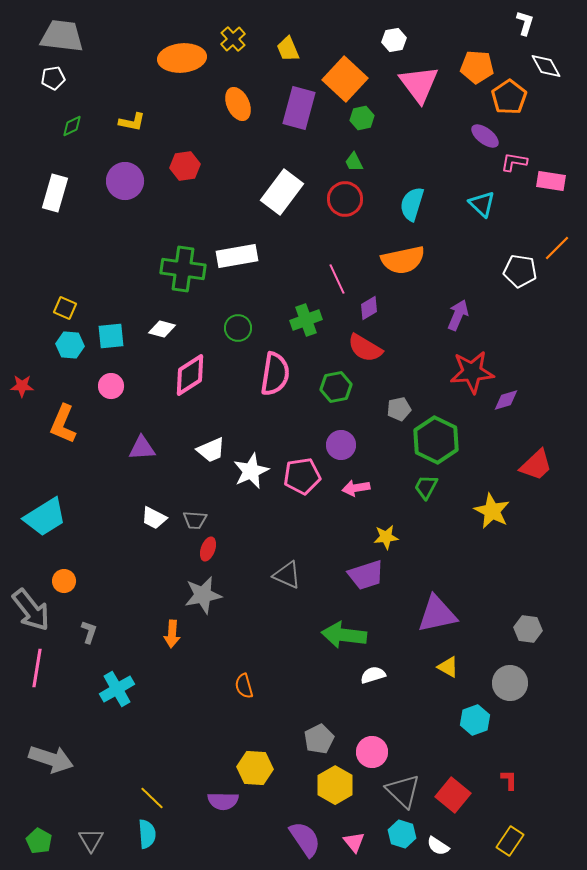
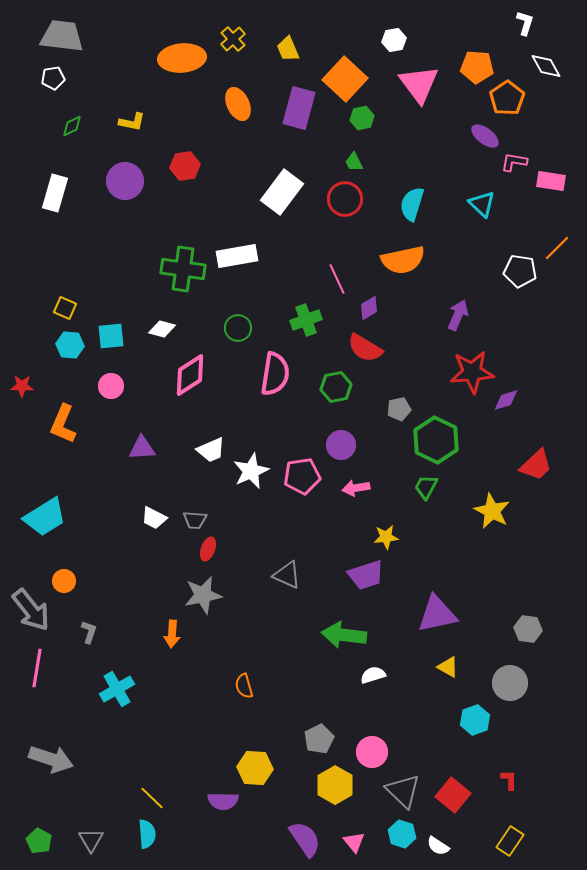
orange pentagon at (509, 97): moved 2 px left, 1 px down
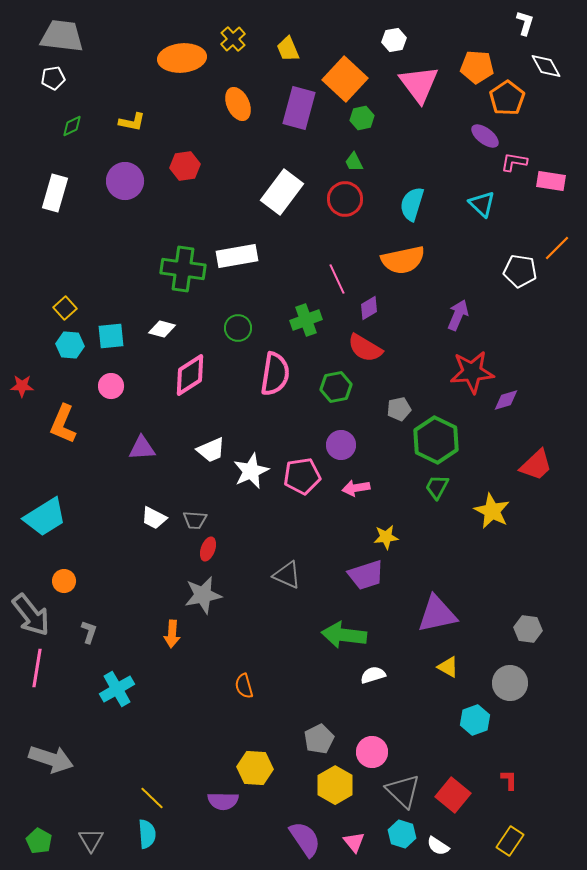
yellow square at (65, 308): rotated 25 degrees clockwise
green trapezoid at (426, 487): moved 11 px right
gray arrow at (31, 610): moved 5 px down
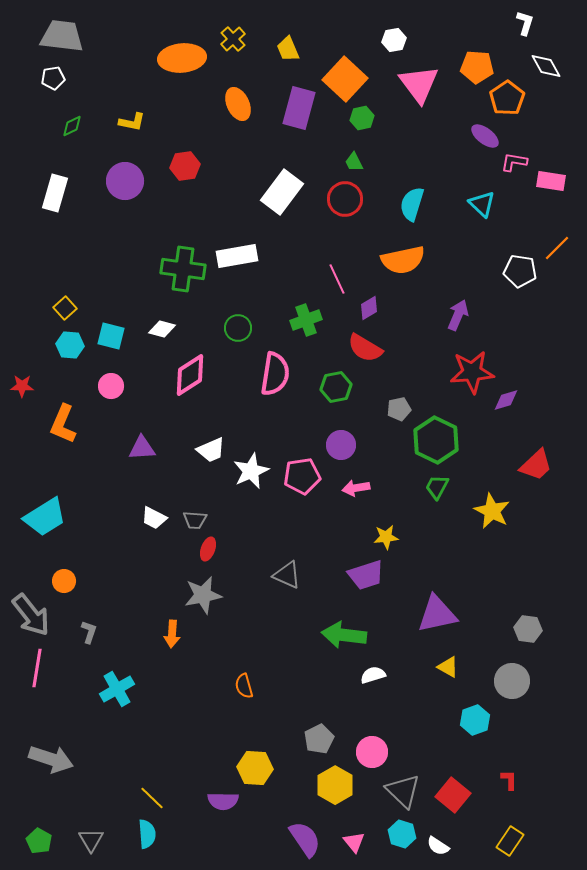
cyan square at (111, 336): rotated 20 degrees clockwise
gray circle at (510, 683): moved 2 px right, 2 px up
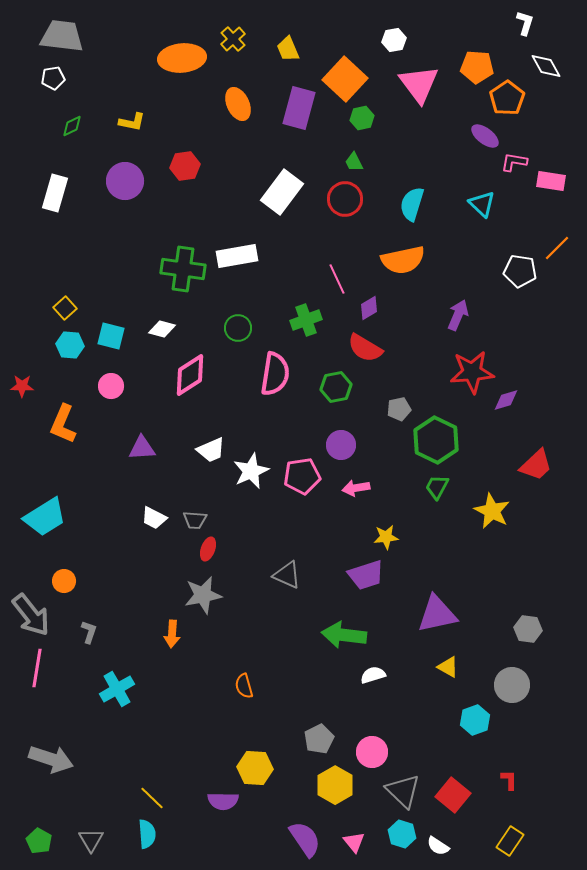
gray circle at (512, 681): moved 4 px down
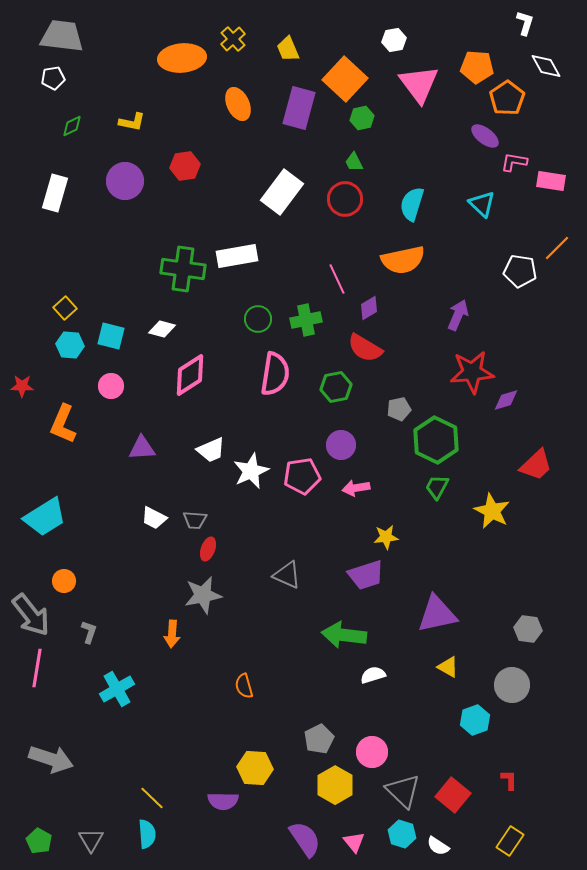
green cross at (306, 320): rotated 8 degrees clockwise
green circle at (238, 328): moved 20 px right, 9 px up
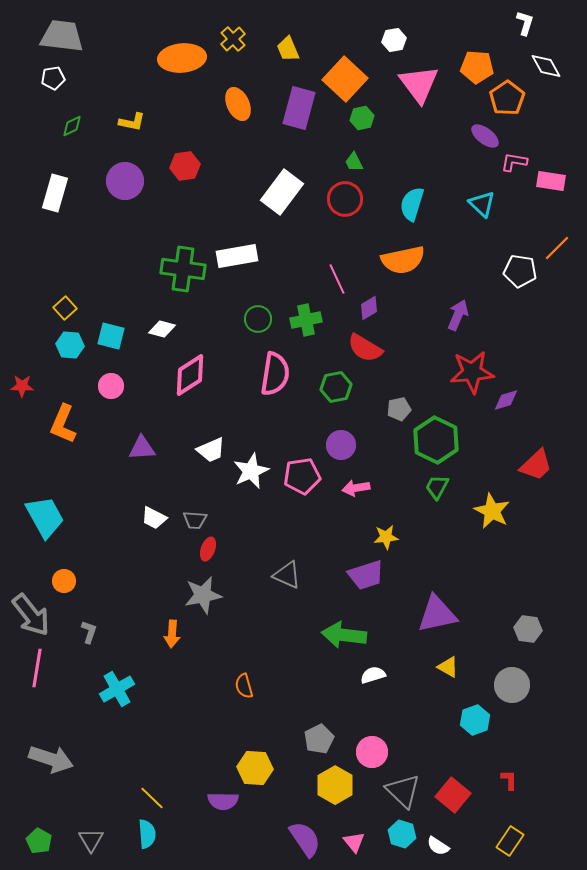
cyan trapezoid at (45, 517): rotated 87 degrees counterclockwise
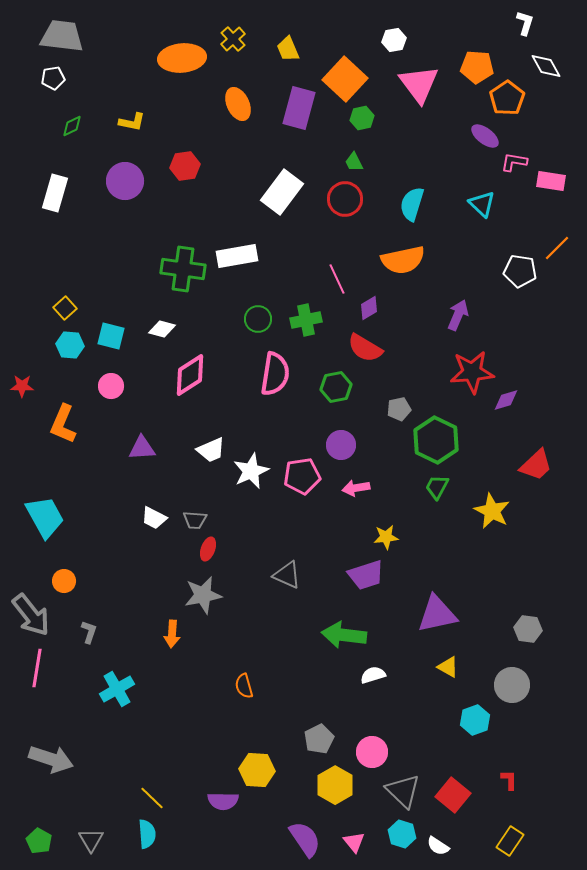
yellow hexagon at (255, 768): moved 2 px right, 2 px down
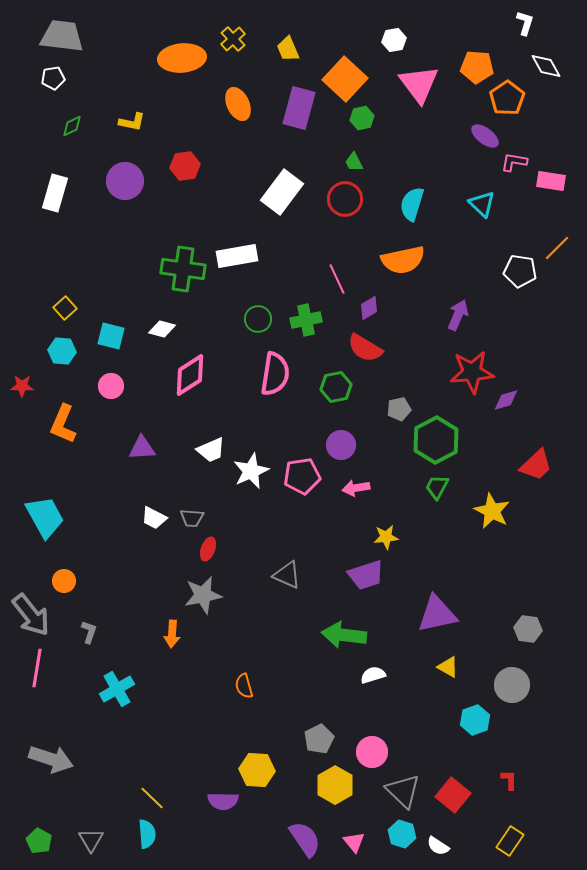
cyan hexagon at (70, 345): moved 8 px left, 6 px down
green hexagon at (436, 440): rotated 6 degrees clockwise
gray trapezoid at (195, 520): moved 3 px left, 2 px up
